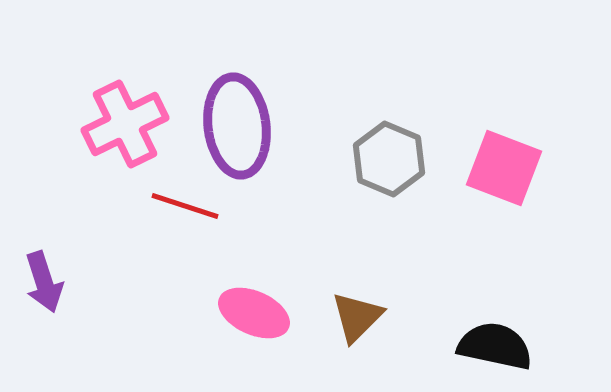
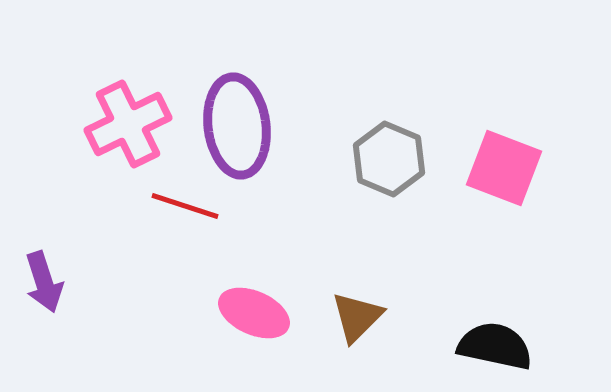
pink cross: moved 3 px right
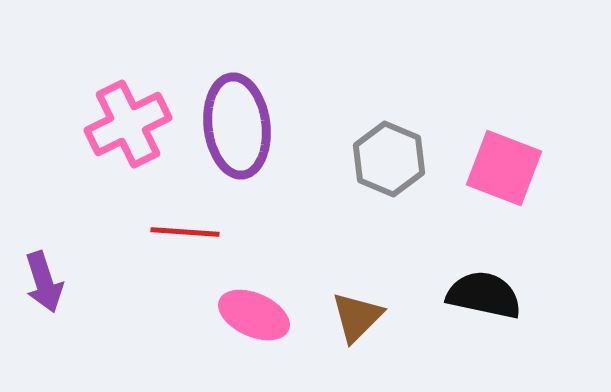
red line: moved 26 px down; rotated 14 degrees counterclockwise
pink ellipse: moved 2 px down
black semicircle: moved 11 px left, 51 px up
